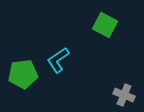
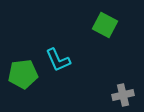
cyan L-shape: rotated 80 degrees counterclockwise
gray cross: moved 1 px left; rotated 35 degrees counterclockwise
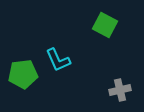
gray cross: moved 3 px left, 5 px up
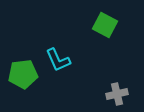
gray cross: moved 3 px left, 4 px down
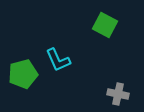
green pentagon: rotated 8 degrees counterclockwise
gray cross: moved 1 px right; rotated 25 degrees clockwise
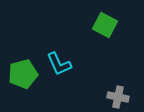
cyan L-shape: moved 1 px right, 4 px down
gray cross: moved 3 px down
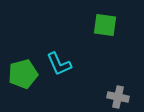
green square: rotated 20 degrees counterclockwise
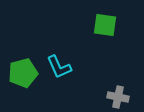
cyan L-shape: moved 3 px down
green pentagon: moved 1 px up
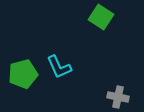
green square: moved 4 px left, 8 px up; rotated 25 degrees clockwise
green pentagon: moved 1 px down
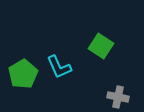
green square: moved 29 px down
green pentagon: rotated 16 degrees counterclockwise
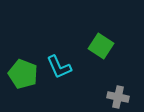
green pentagon: rotated 20 degrees counterclockwise
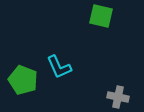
green square: moved 30 px up; rotated 20 degrees counterclockwise
green pentagon: moved 6 px down
